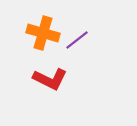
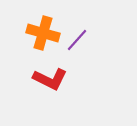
purple line: rotated 10 degrees counterclockwise
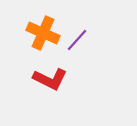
orange cross: rotated 8 degrees clockwise
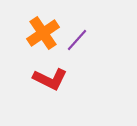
orange cross: rotated 32 degrees clockwise
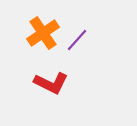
red L-shape: moved 1 px right, 4 px down
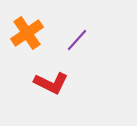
orange cross: moved 16 px left
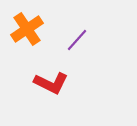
orange cross: moved 4 px up
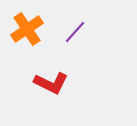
purple line: moved 2 px left, 8 px up
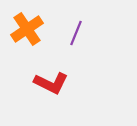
purple line: moved 1 px right, 1 px down; rotated 20 degrees counterclockwise
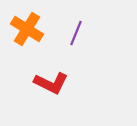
orange cross: rotated 24 degrees counterclockwise
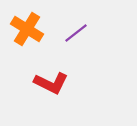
purple line: rotated 30 degrees clockwise
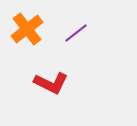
orange cross: rotated 20 degrees clockwise
